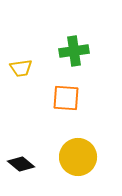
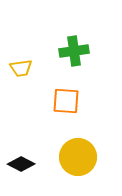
orange square: moved 3 px down
black diamond: rotated 12 degrees counterclockwise
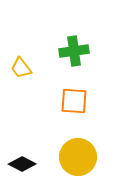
yellow trapezoid: rotated 60 degrees clockwise
orange square: moved 8 px right
black diamond: moved 1 px right
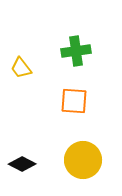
green cross: moved 2 px right
yellow circle: moved 5 px right, 3 px down
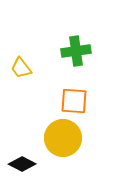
yellow circle: moved 20 px left, 22 px up
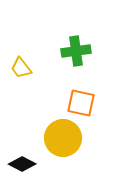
orange square: moved 7 px right, 2 px down; rotated 8 degrees clockwise
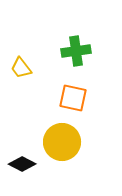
orange square: moved 8 px left, 5 px up
yellow circle: moved 1 px left, 4 px down
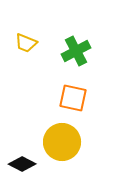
green cross: rotated 20 degrees counterclockwise
yellow trapezoid: moved 5 px right, 25 px up; rotated 30 degrees counterclockwise
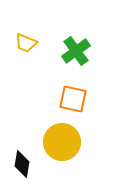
green cross: rotated 8 degrees counterclockwise
orange square: moved 1 px down
black diamond: rotated 72 degrees clockwise
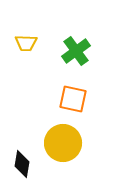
yellow trapezoid: rotated 20 degrees counterclockwise
yellow circle: moved 1 px right, 1 px down
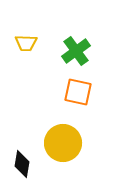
orange square: moved 5 px right, 7 px up
